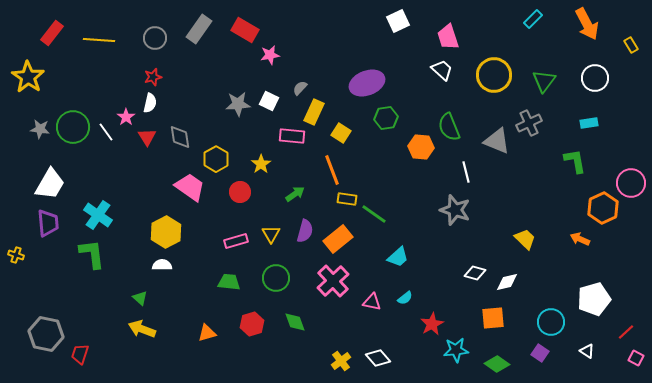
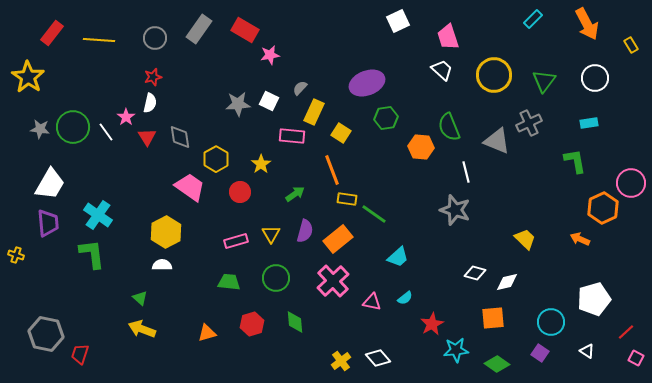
green diamond at (295, 322): rotated 15 degrees clockwise
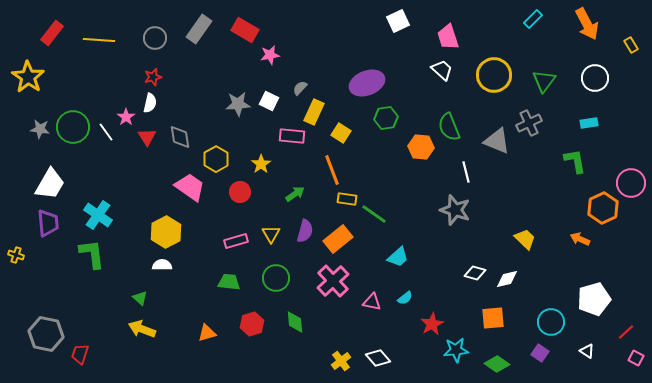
white diamond at (507, 282): moved 3 px up
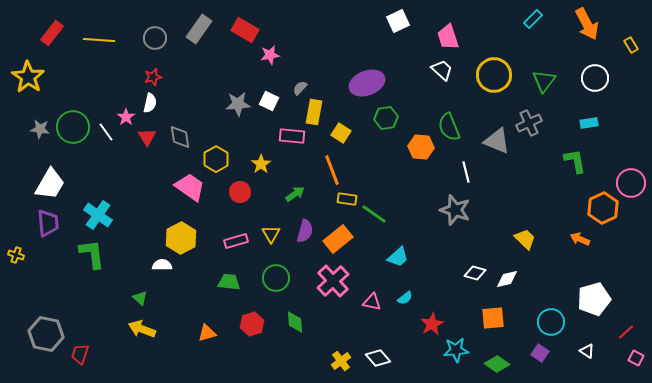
yellow rectangle at (314, 112): rotated 15 degrees counterclockwise
yellow hexagon at (166, 232): moved 15 px right, 6 px down
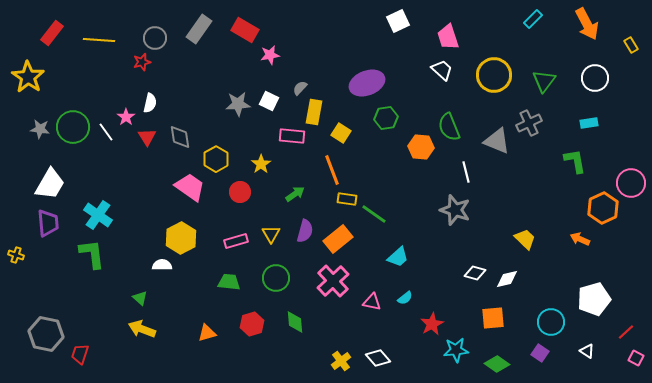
red star at (153, 77): moved 11 px left, 15 px up
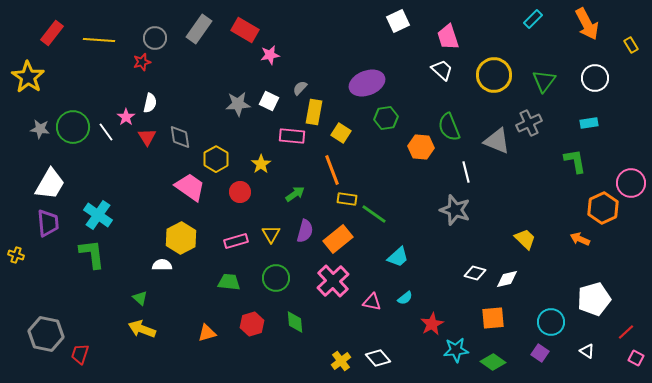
green diamond at (497, 364): moved 4 px left, 2 px up
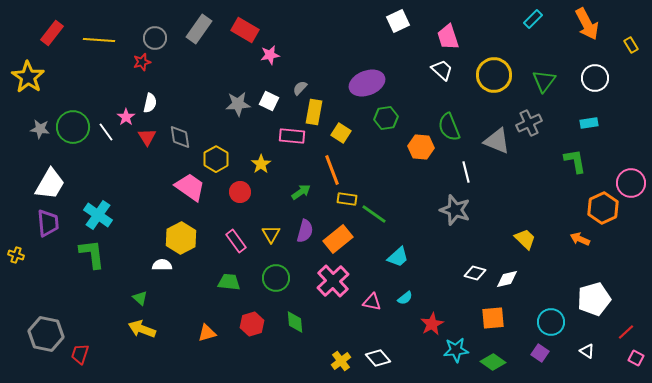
green arrow at (295, 194): moved 6 px right, 2 px up
pink rectangle at (236, 241): rotated 70 degrees clockwise
